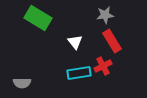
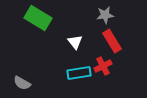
gray semicircle: rotated 30 degrees clockwise
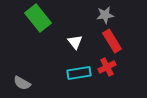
green rectangle: rotated 20 degrees clockwise
red cross: moved 4 px right, 1 px down
